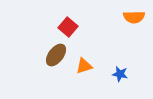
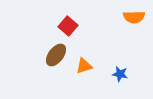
red square: moved 1 px up
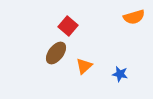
orange semicircle: rotated 15 degrees counterclockwise
brown ellipse: moved 2 px up
orange triangle: rotated 24 degrees counterclockwise
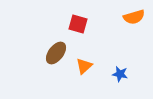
red square: moved 10 px right, 2 px up; rotated 24 degrees counterclockwise
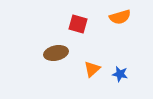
orange semicircle: moved 14 px left
brown ellipse: rotated 40 degrees clockwise
orange triangle: moved 8 px right, 3 px down
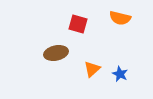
orange semicircle: moved 1 px down; rotated 30 degrees clockwise
blue star: rotated 14 degrees clockwise
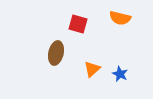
brown ellipse: rotated 65 degrees counterclockwise
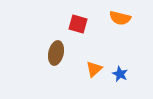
orange triangle: moved 2 px right
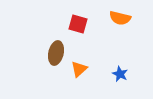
orange triangle: moved 15 px left
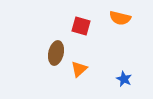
red square: moved 3 px right, 2 px down
blue star: moved 4 px right, 5 px down
